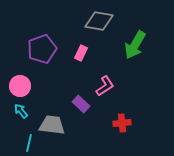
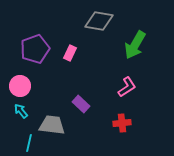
purple pentagon: moved 7 px left
pink rectangle: moved 11 px left
pink L-shape: moved 22 px right, 1 px down
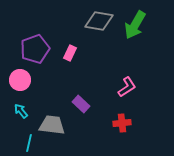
green arrow: moved 20 px up
pink circle: moved 6 px up
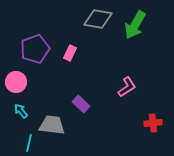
gray diamond: moved 1 px left, 2 px up
pink circle: moved 4 px left, 2 px down
red cross: moved 31 px right
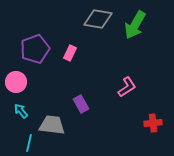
purple rectangle: rotated 18 degrees clockwise
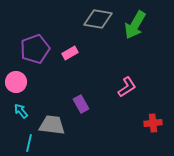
pink rectangle: rotated 35 degrees clockwise
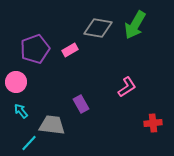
gray diamond: moved 9 px down
pink rectangle: moved 3 px up
cyan line: rotated 30 degrees clockwise
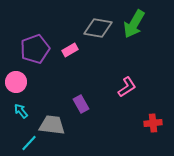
green arrow: moved 1 px left, 1 px up
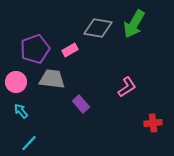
purple rectangle: rotated 12 degrees counterclockwise
gray trapezoid: moved 46 px up
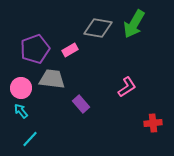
pink circle: moved 5 px right, 6 px down
cyan line: moved 1 px right, 4 px up
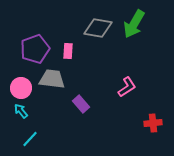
pink rectangle: moved 2 px left, 1 px down; rotated 56 degrees counterclockwise
